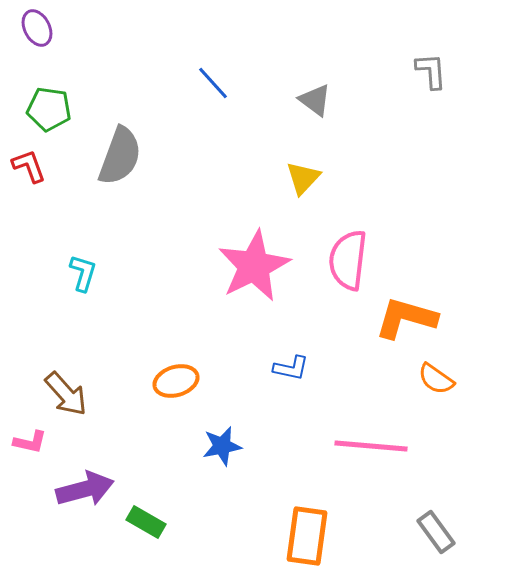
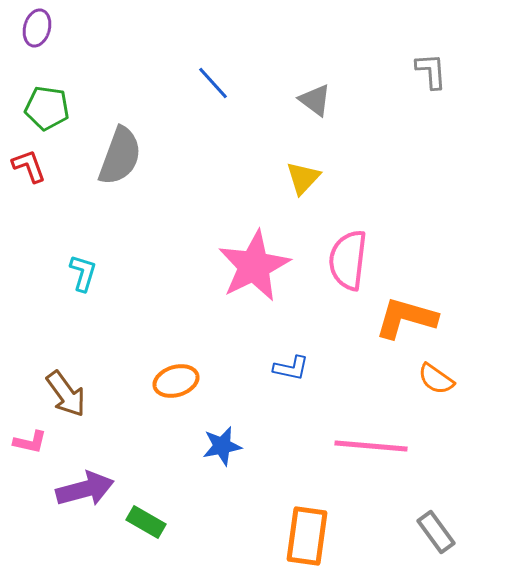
purple ellipse: rotated 42 degrees clockwise
green pentagon: moved 2 px left, 1 px up
brown arrow: rotated 6 degrees clockwise
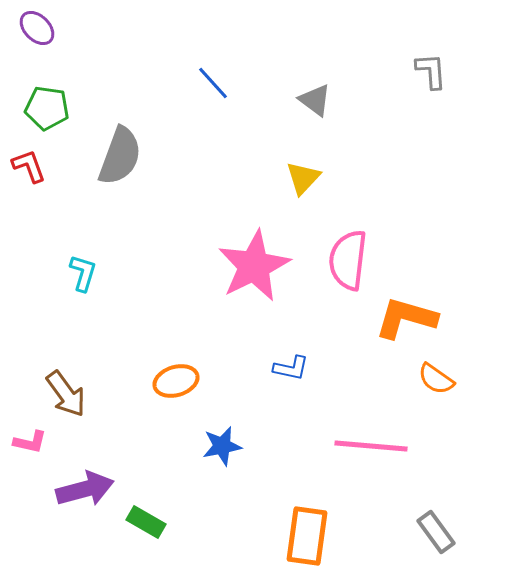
purple ellipse: rotated 60 degrees counterclockwise
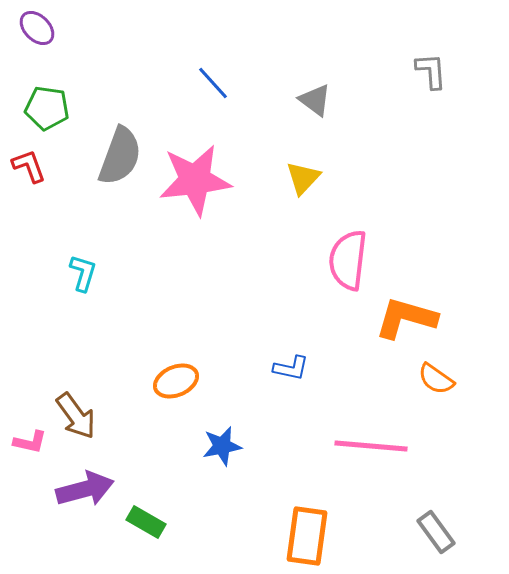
pink star: moved 59 px left, 86 px up; rotated 20 degrees clockwise
orange ellipse: rotated 6 degrees counterclockwise
brown arrow: moved 10 px right, 22 px down
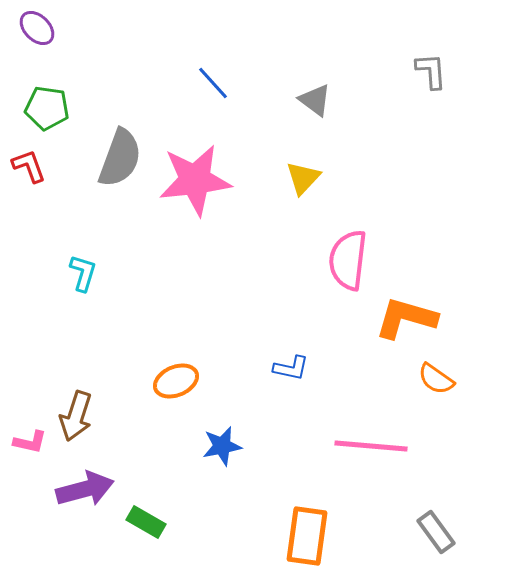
gray semicircle: moved 2 px down
brown arrow: rotated 54 degrees clockwise
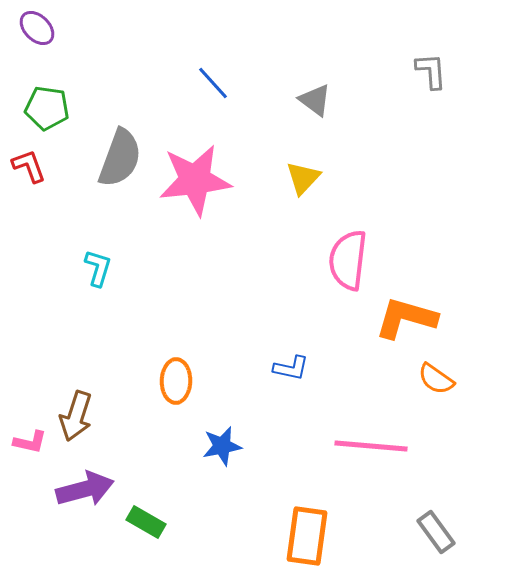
cyan L-shape: moved 15 px right, 5 px up
orange ellipse: rotated 66 degrees counterclockwise
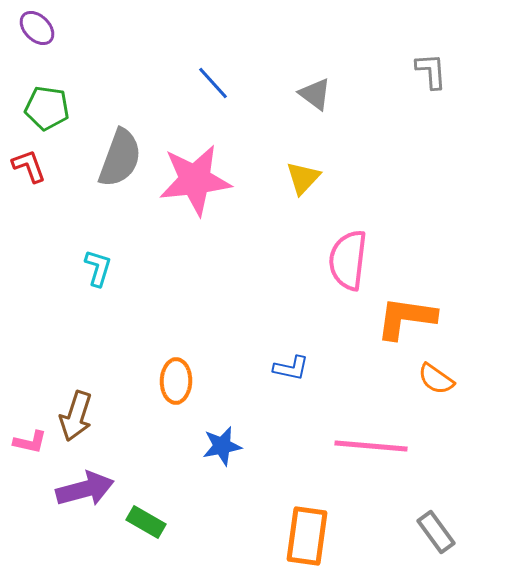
gray triangle: moved 6 px up
orange L-shape: rotated 8 degrees counterclockwise
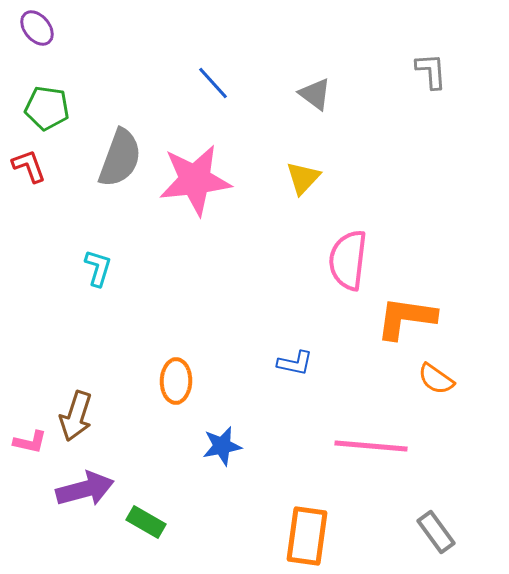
purple ellipse: rotated 6 degrees clockwise
blue L-shape: moved 4 px right, 5 px up
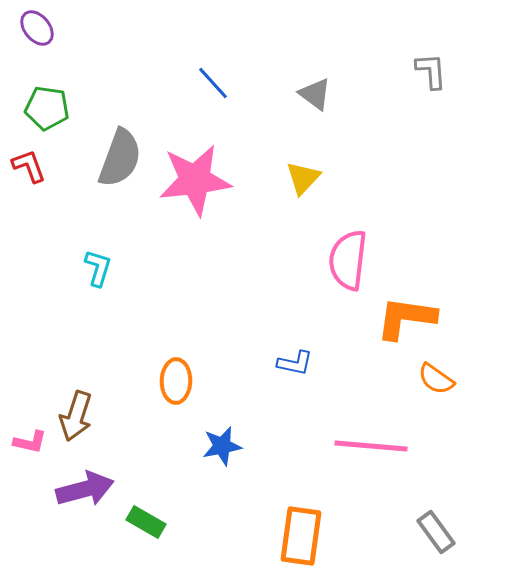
orange rectangle: moved 6 px left
